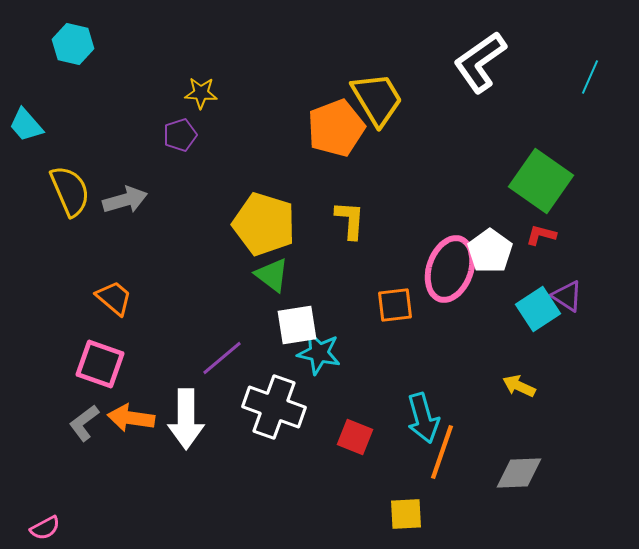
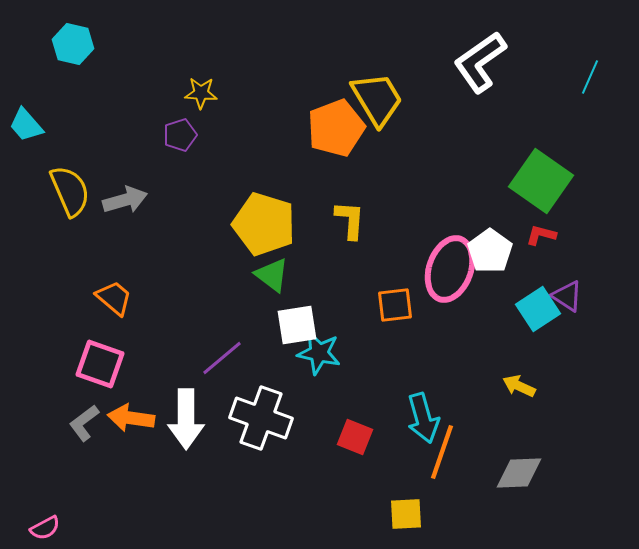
white cross: moved 13 px left, 11 px down
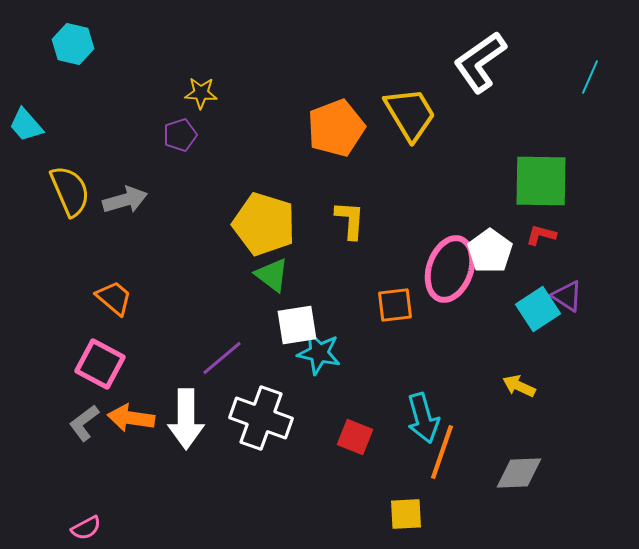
yellow trapezoid: moved 33 px right, 15 px down
green square: rotated 34 degrees counterclockwise
pink square: rotated 9 degrees clockwise
pink semicircle: moved 41 px right
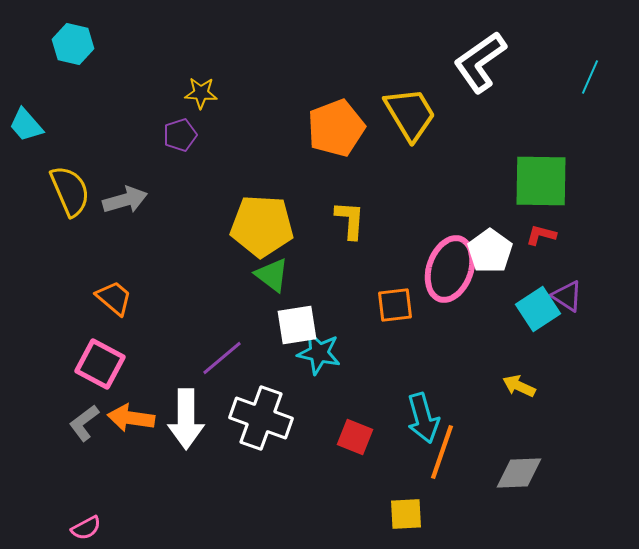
yellow pentagon: moved 2 px left, 2 px down; rotated 14 degrees counterclockwise
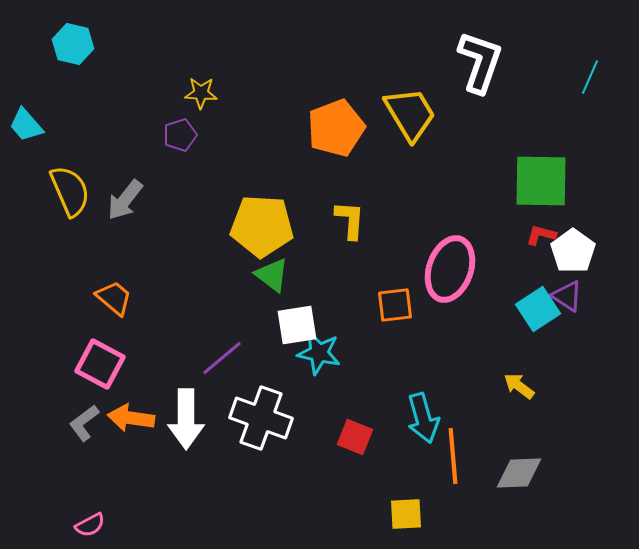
white L-shape: rotated 144 degrees clockwise
gray arrow: rotated 144 degrees clockwise
white pentagon: moved 83 px right
yellow arrow: rotated 12 degrees clockwise
orange line: moved 11 px right, 4 px down; rotated 24 degrees counterclockwise
pink semicircle: moved 4 px right, 3 px up
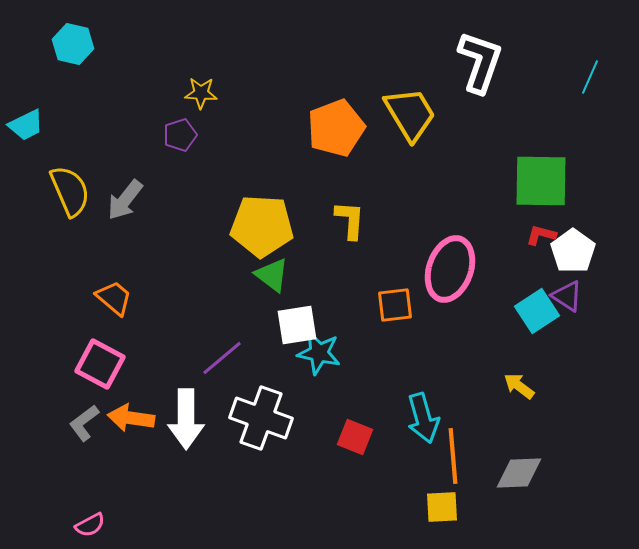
cyan trapezoid: rotated 75 degrees counterclockwise
cyan square: moved 1 px left, 2 px down
yellow square: moved 36 px right, 7 px up
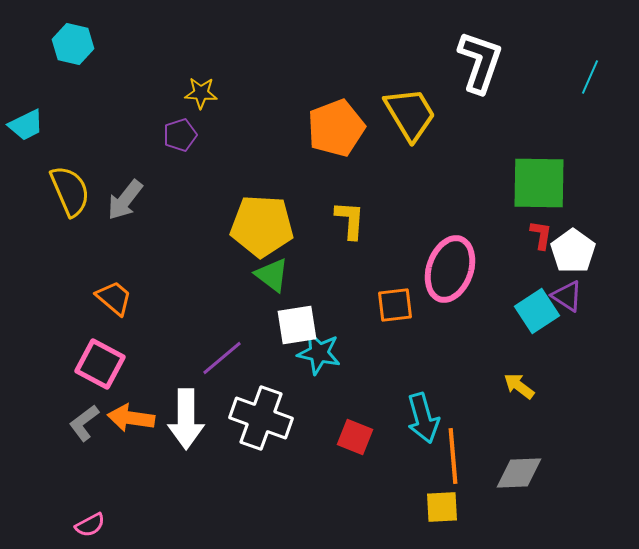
green square: moved 2 px left, 2 px down
red L-shape: rotated 84 degrees clockwise
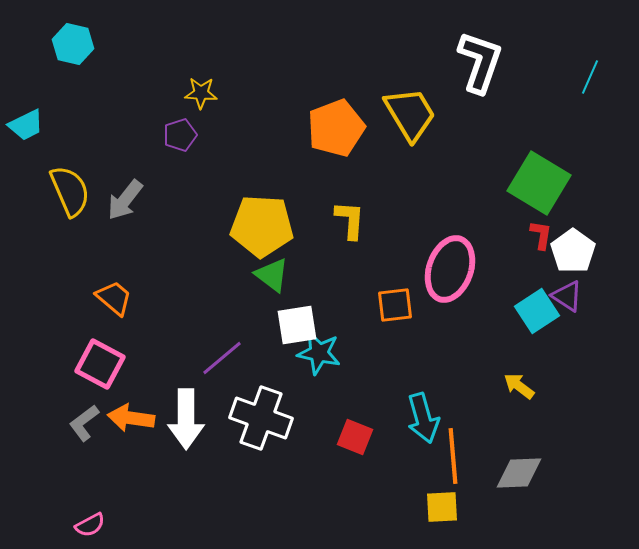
green square: rotated 30 degrees clockwise
